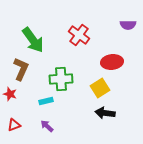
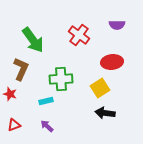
purple semicircle: moved 11 px left
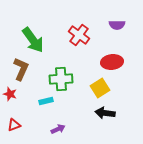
purple arrow: moved 11 px right, 3 px down; rotated 112 degrees clockwise
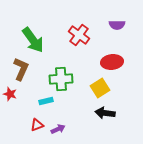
red triangle: moved 23 px right
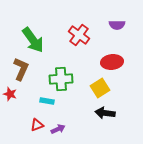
cyan rectangle: moved 1 px right; rotated 24 degrees clockwise
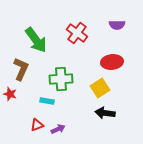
red cross: moved 2 px left, 2 px up
green arrow: moved 3 px right
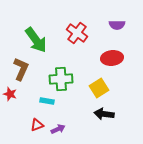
red ellipse: moved 4 px up
yellow square: moved 1 px left
black arrow: moved 1 px left, 1 px down
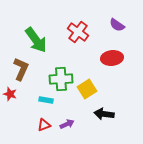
purple semicircle: rotated 35 degrees clockwise
red cross: moved 1 px right, 1 px up
yellow square: moved 12 px left, 1 px down
cyan rectangle: moved 1 px left, 1 px up
red triangle: moved 7 px right
purple arrow: moved 9 px right, 5 px up
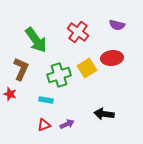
purple semicircle: rotated 21 degrees counterclockwise
green cross: moved 2 px left, 4 px up; rotated 15 degrees counterclockwise
yellow square: moved 21 px up
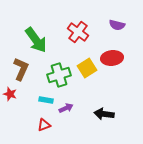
purple arrow: moved 1 px left, 16 px up
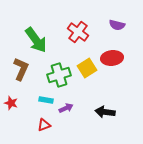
red star: moved 1 px right, 9 px down
black arrow: moved 1 px right, 2 px up
